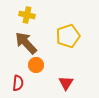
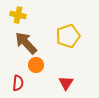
yellow cross: moved 9 px left
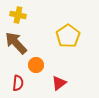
yellow pentagon: rotated 15 degrees counterclockwise
brown arrow: moved 10 px left
red triangle: moved 7 px left; rotated 21 degrees clockwise
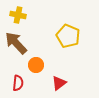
yellow pentagon: rotated 15 degrees counterclockwise
